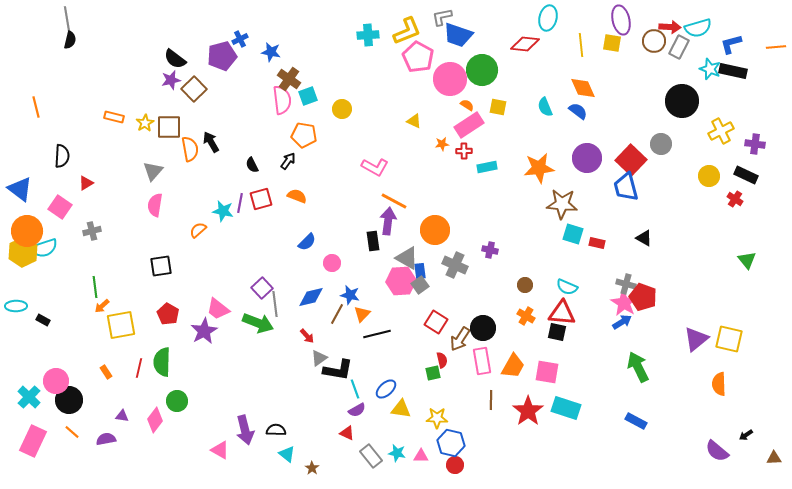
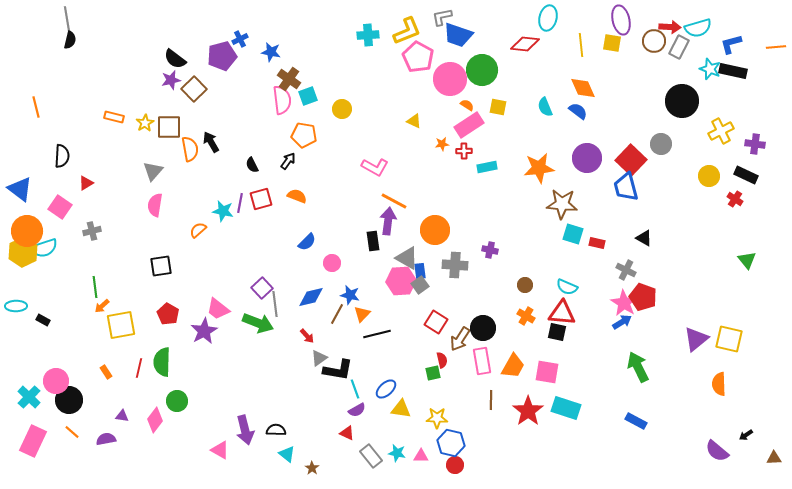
gray cross at (455, 265): rotated 20 degrees counterclockwise
gray cross at (626, 284): moved 14 px up; rotated 12 degrees clockwise
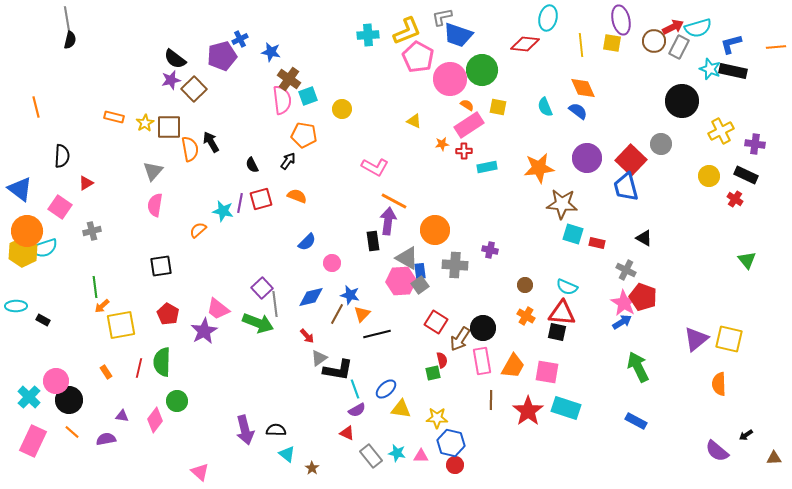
red arrow at (670, 27): moved 3 px right; rotated 30 degrees counterclockwise
pink triangle at (220, 450): moved 20 px left, 22 px down; rotated 12 degrees clockwise
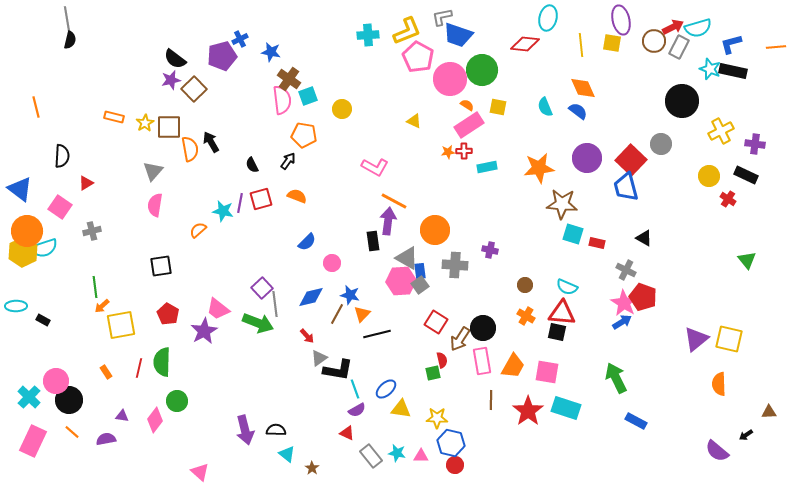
orange star at (442, 144): moved 6 px right, 8 px down
red cross at (735, 199): moved 7 px left
green arrow at (638, 367): moved 22 px left, 11 px down
brown triangle at (774, 458): moved 5 px left, 46 px up
